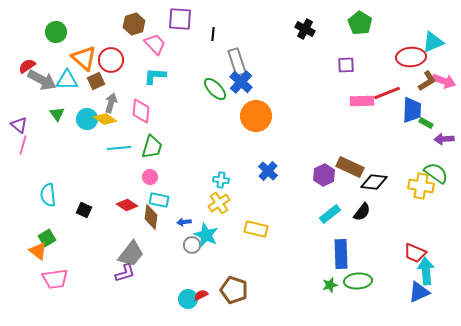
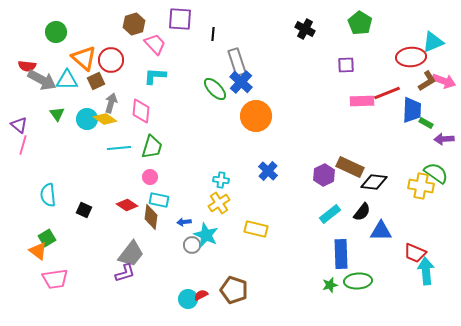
red semicircle at (27, 66): rotated 138 degrees counterclockwise
blue triangle at (419, 292): moved 38 px left, 61 px up; rotated 25 degrees clockwise
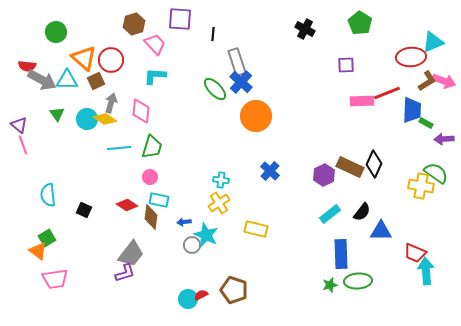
pink line at (23, 145): rotated 36 degrees counterclockwise
blue cross at (268, 171): moved 2 px right
black diamond at (374, 182): moved 18 px up; rotated 72 degrees counterclockwise
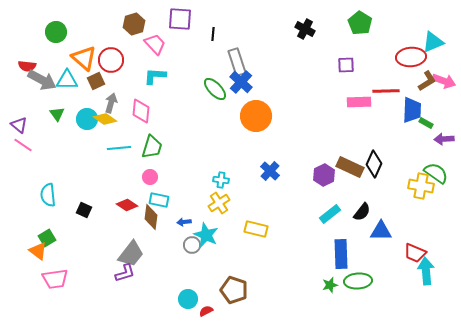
red line at (387, 93): moved 1 px left, 2 px up; rotated 20 degrees clockwise
pink rectangle at (362, 101): moved 3 px left, 1 px down
pink line at (23, 145): rotated 36 degrees counterclockwise
red semicircle at (201, 295): moved 5 px right, 16 px down
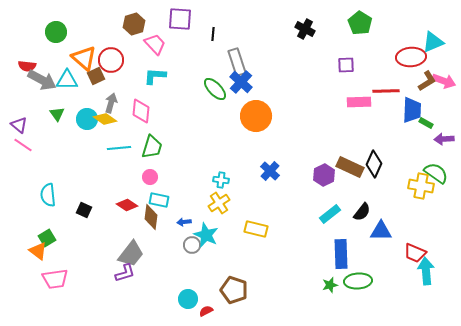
brown square at (96, 81): moved 5 px up
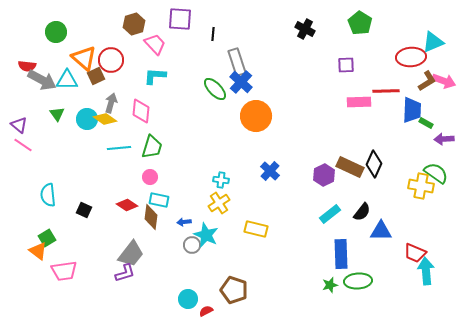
pink trapezoid at (55, 279): moved 9 px right, 8 px up
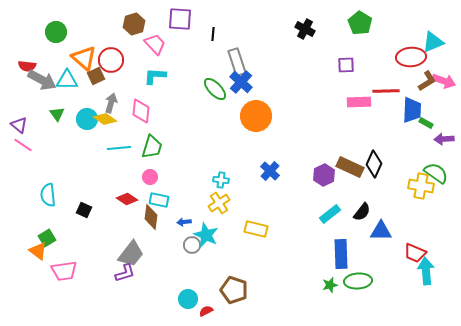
red diamond at (127, 205): moved 6 px up
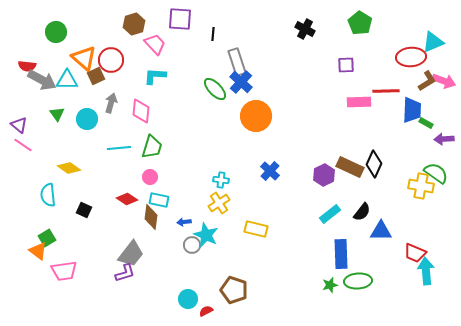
yellow diamond at (105, 119): moved 36 px left, 49 px down
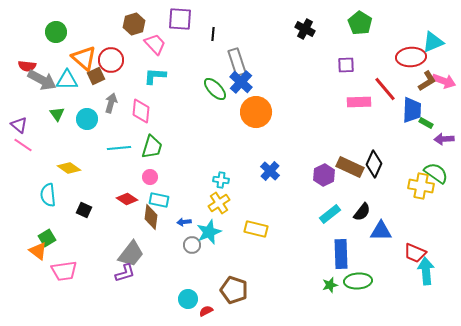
red line at (386, 91): moved 1 px left, 2 px up; rotated 52 degrees clockwise
orange circle at (256, 116): moved 4 px up
cyan star at (206, 235): moved 3 px right, 3 px up; rotated 25 degrees clockwise
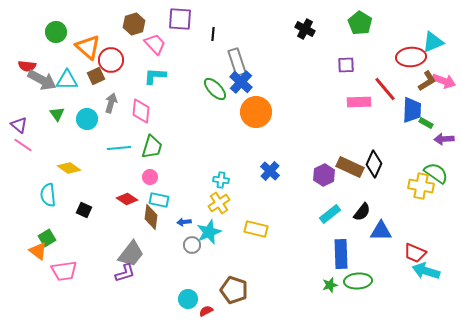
orange triangle at (84, 58): moved 4 px right, 11 px up
cyan arrow at (426, 271): rotated 68 degrees counterclockwise
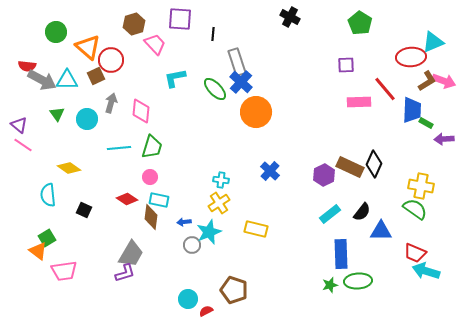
black cross at (305, 29): moved 15 px left, 12 px up
cyan L-shape at (155, 76): moved 20 px right, 2 px down; rotated 15 degrees counterclockwise
green semicircle at (436, 173): moved 21 px left, 36 px down
gray trapezoid at (131, 254): rotated 8 degrees counterclockwise
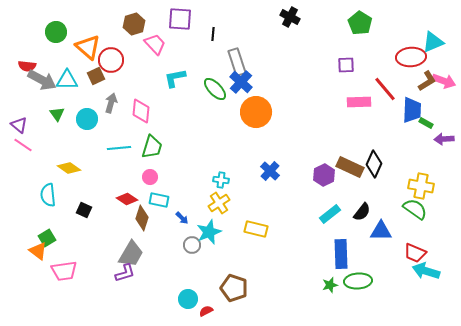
brown diamond at (151, 217): moved 9 px left, 1 px down; rotated 10 degrees clockwise
blue arrow at (184, 222): moved 2 px left, 4 px up; rotated 128 degrees counterclockwise
brown pentagon at (234, 290): moved 2 px up
